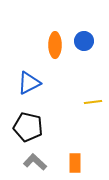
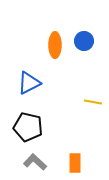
yellow line: rotated 18 degrees clockwise
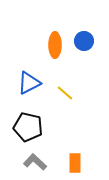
yellow line: moved 28 px left, 9 px up; rotated 30 degrees clockwise
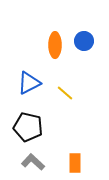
gray L-shape: moved 2 px left
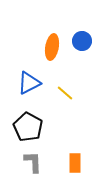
blue circle: moved 2 px left
orange ellipse: moved 3 px left, 2 px down; rotated 10 degrees clockwise
black pentagon: rotated 16 degrees clockwise
gray L-shape: rotated 45 degrees clockwise
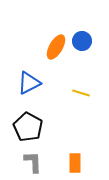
orange ellipse: moved 4 px right; rotated 20 degrees clockwise
yellow line: moved 16 px right; rotated 24 degrees counterclockwise
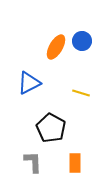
black pentagon: moved 23 px right, 1 px down
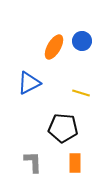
orange ellipse: moved 2 px left
black pentagon: moved 12 px right; rotated 24 degrees counterclockwise
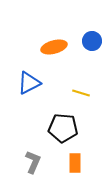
blue circle: moved 10 px right
orange ellipse: rotated 45 degrees clockwise
gray L-shape: rotated 25 degrees clockwise
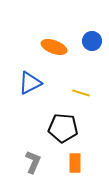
orange ellipse: rotated 35 degrees clockwise
blue triangle: moved 1 px right
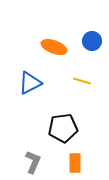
yellow line: moved 1 px right, 12 px up
black pentagon: rotated 12 degrees counterclockwise
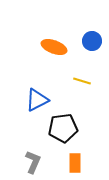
blue triangle: moved 7 px right, 17 px down
